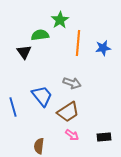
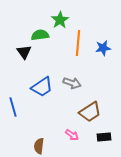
blue trapezoid: moved 9 px up; rotated 95 degrees clockwise
brown trapezoid: moved 22 px right
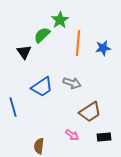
green semicircle: moved 2 px right; rotated 36 degrees counterclockwise
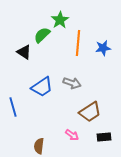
black triangle: rotated 21 degrees counterclockwise
